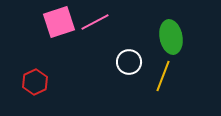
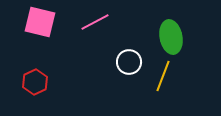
pink square: moved 19 px left; rotated 32 degrees clockwise
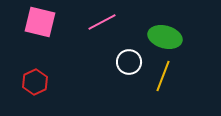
pink line: moved 7 px right
green ellipse: moved 6 px left; rotated 64 degrees counterclockwise
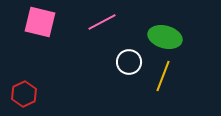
red hexagon: moved 11 px left, 12 px down
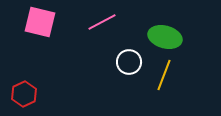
yellow line: moved 1 px right, 1 px up
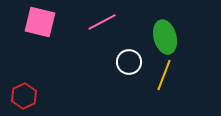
green ellipse: rotated 60 degrees clockwise
red hexagon: moved 2 px down
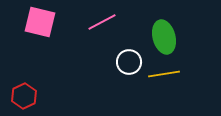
green ellipse: moved 1 px left
yellow line: moved 1 px up; rotated 60 degrees clockwise
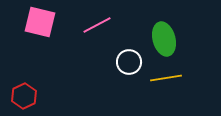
pink line: moved 5 px left, 3 px down
green ellipse: moved 2 px down
yellow line: moved 2 px right, 4 px down
